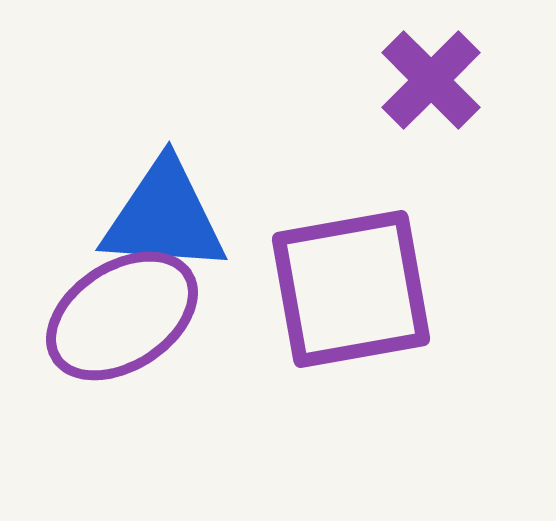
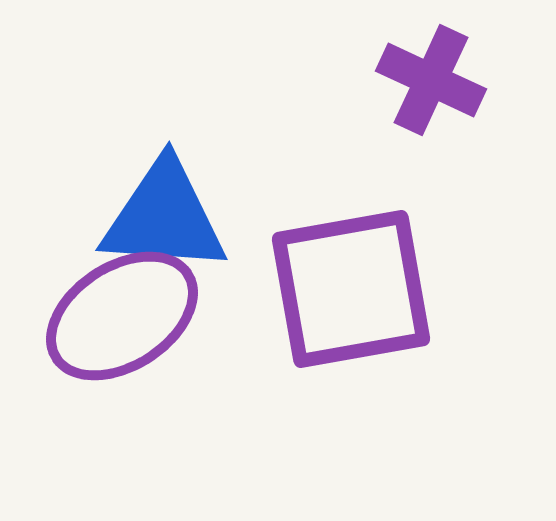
purple cross: rotated 20 degrees counterclockwise
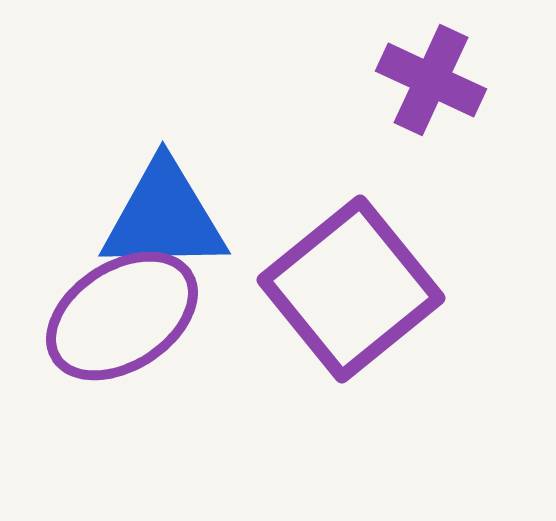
blue triangle: rotated 5 degrees counterclockwise
purple square: rotated 29 degrees counterclockwise
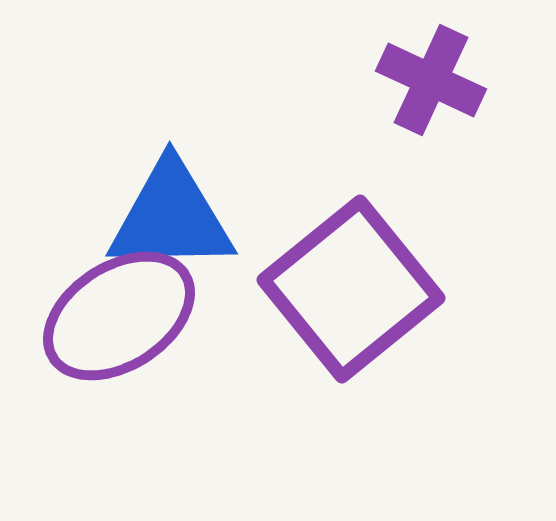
blue triangle: moved 7 px right
purple ellipse: moved 3 px left
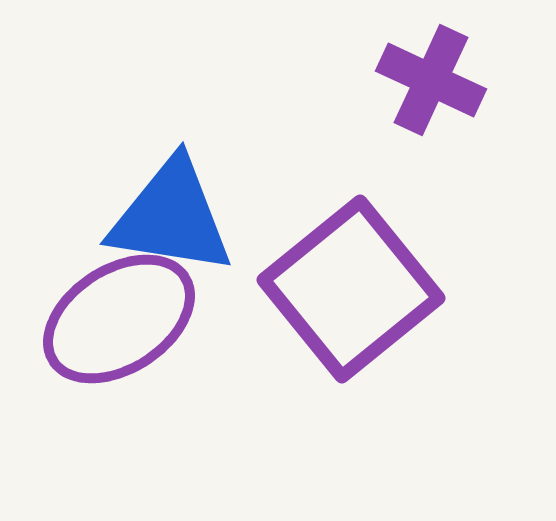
blue triangle: rotated 10 degrees clockwise
purple ellipse: moved 3 px down
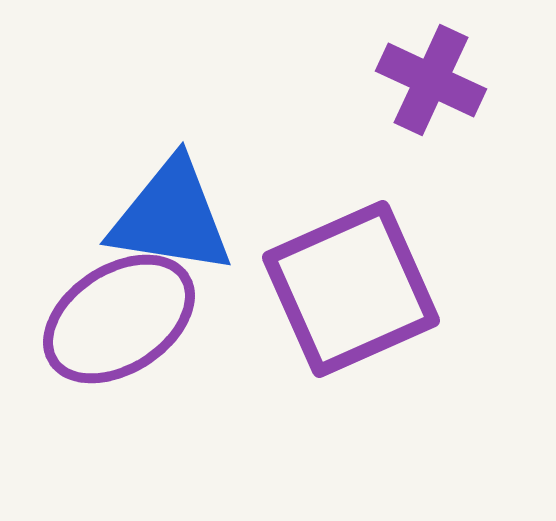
purple square: rotated 15 degrees clockwise
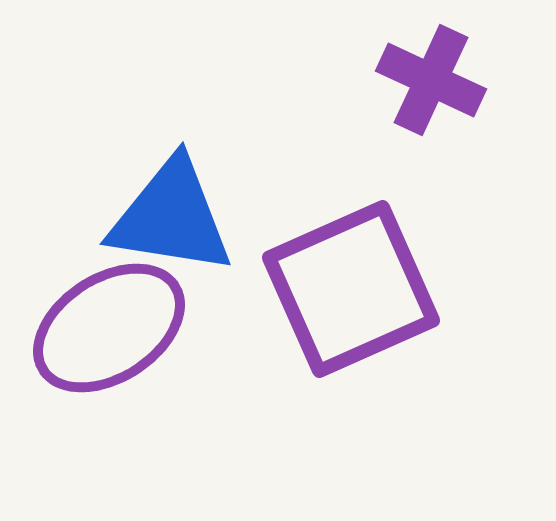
purple ellipse: moved 10 px left, 9 px down
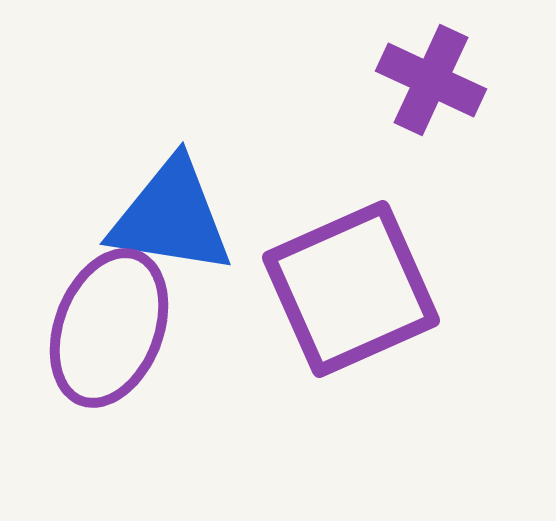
purple ellipse: rotated 36 degrees counterclockwise
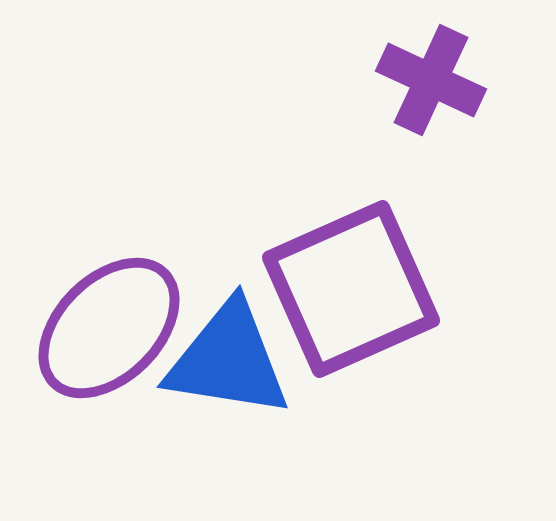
blue triangle: moved 57 px right, 143 px down
purple ellipse: rotated 24 degrees clockwise
